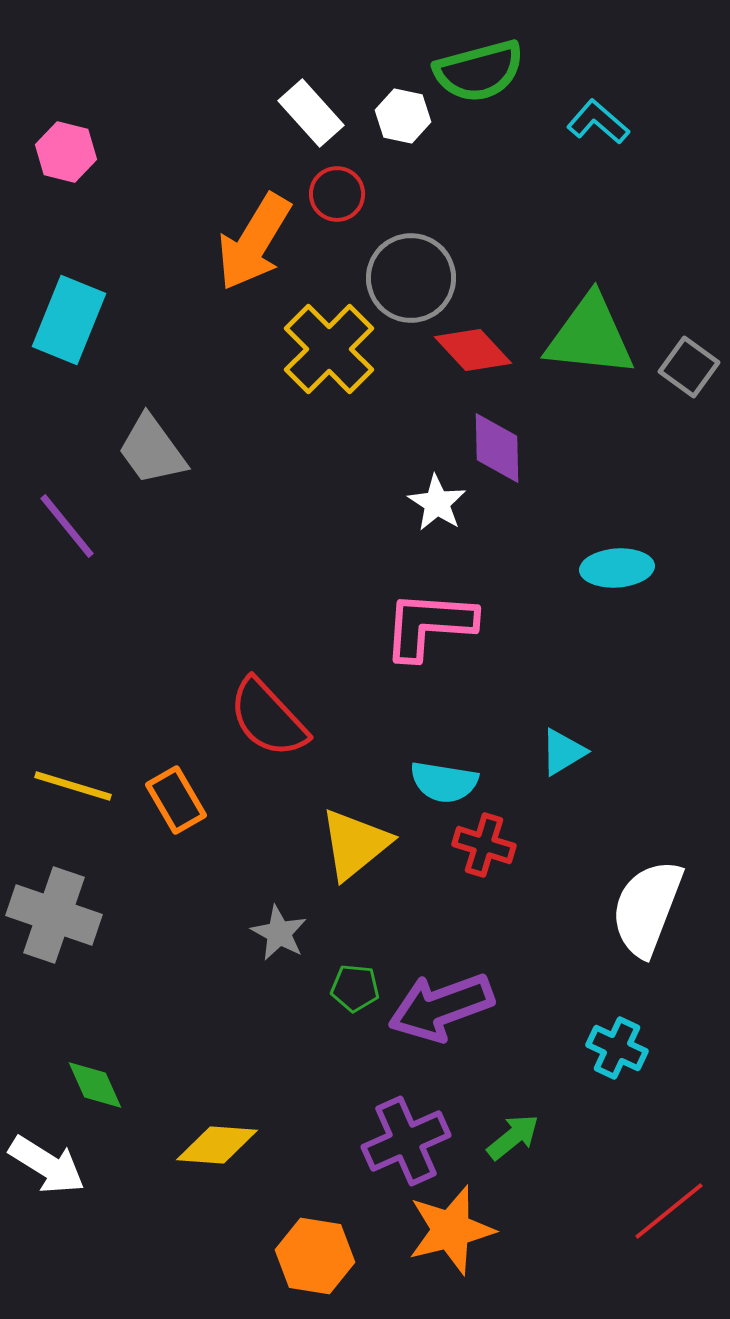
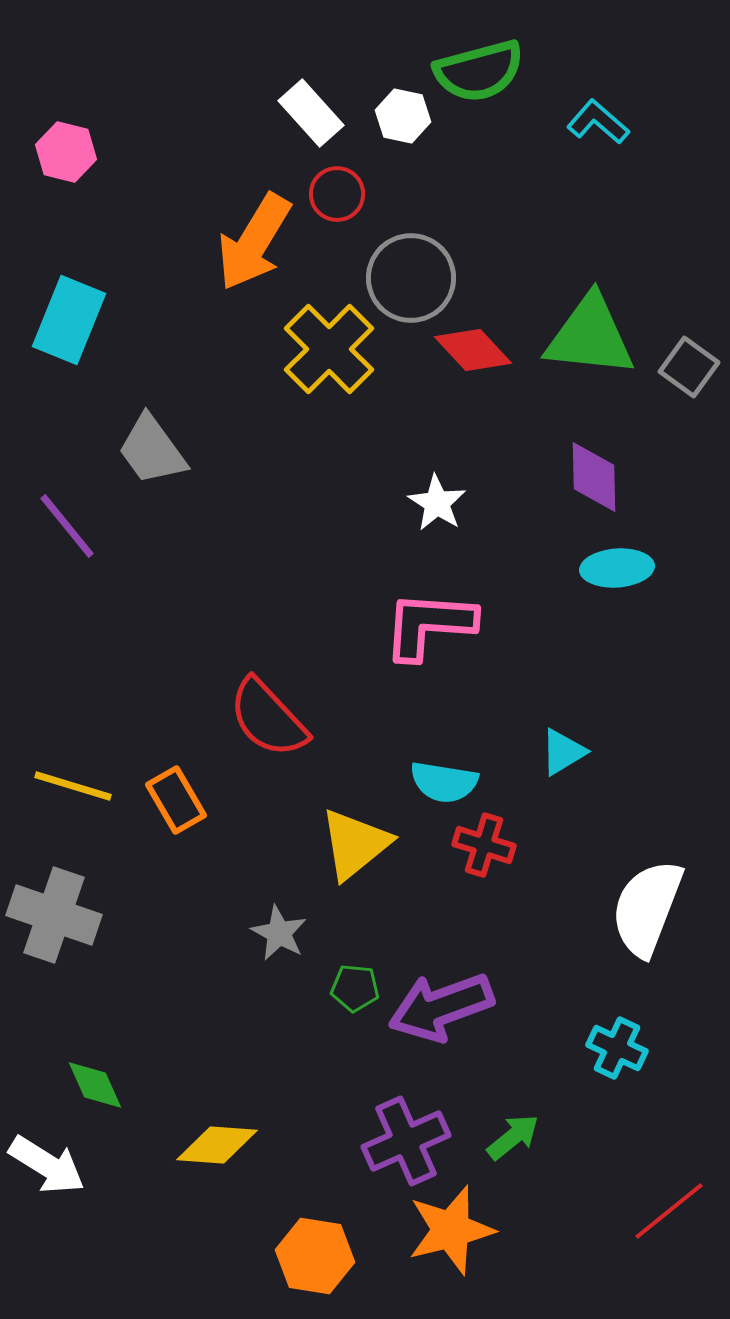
purple diamond: moved 97 px right, 29 px down
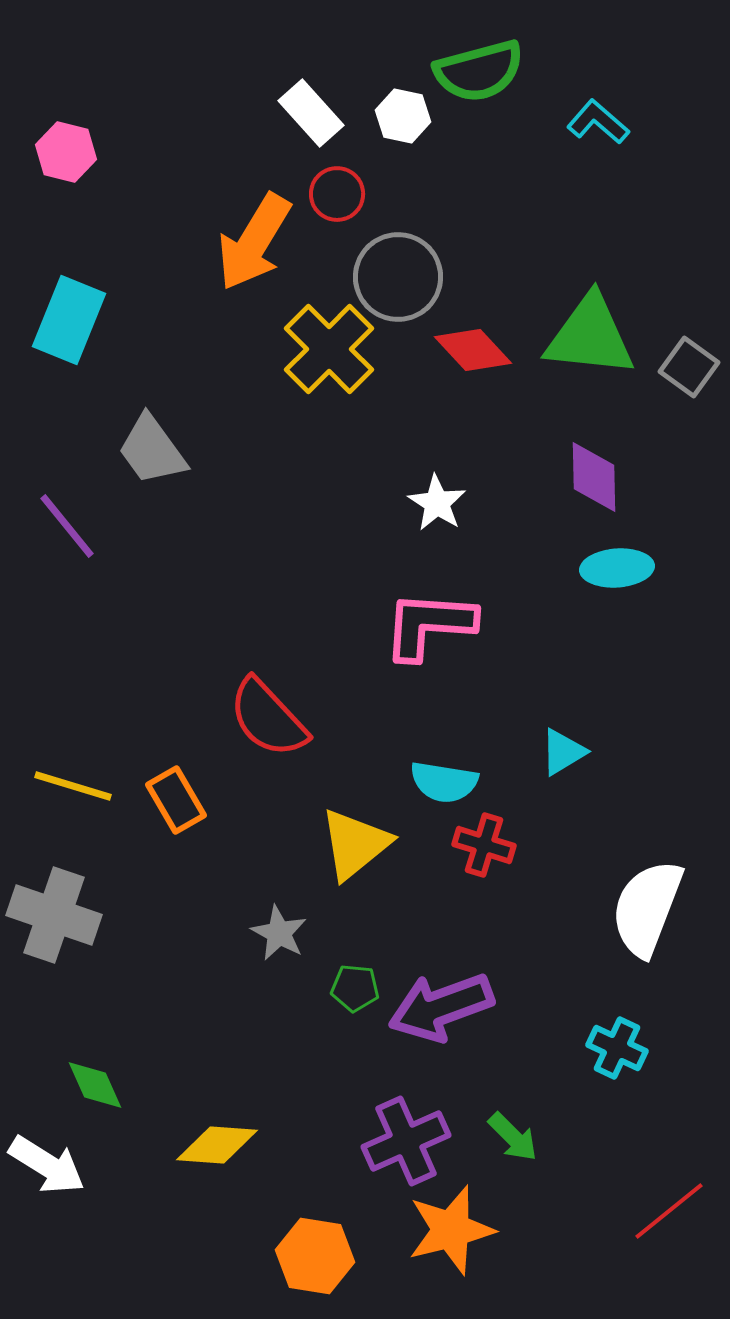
gray circle: moved 13 px left, 1 px up
green arrow: rotated 84 degrees clockwise
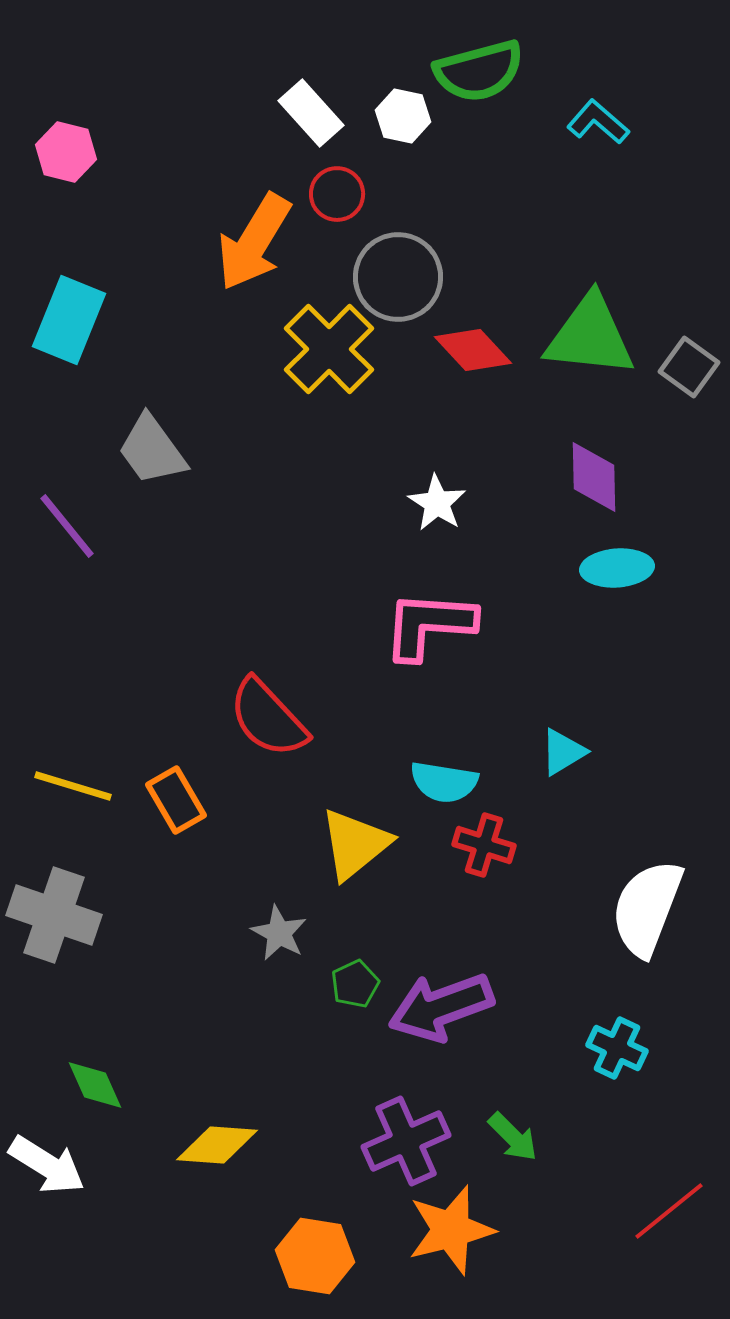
green pentagon: moved 4 px up; rotated 30 degrees counterclockwise
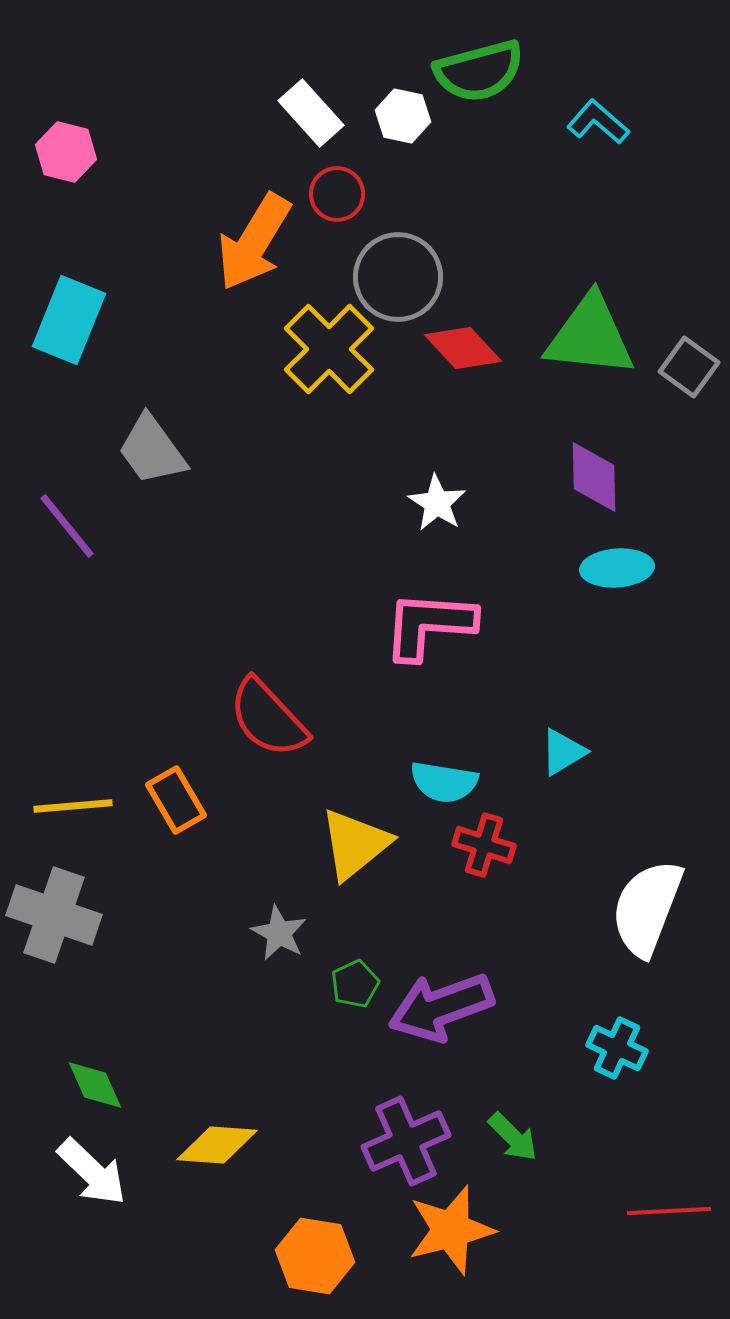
red diamond: moved 10 px left, 2 px up
yellow line: moved 20 px down; rotated 22 degrees counterclockwise
white arrow: moved 45 px right, 7 px down; rotated 12 degrees clockwise
red line: rotated 36 degrees clockwise
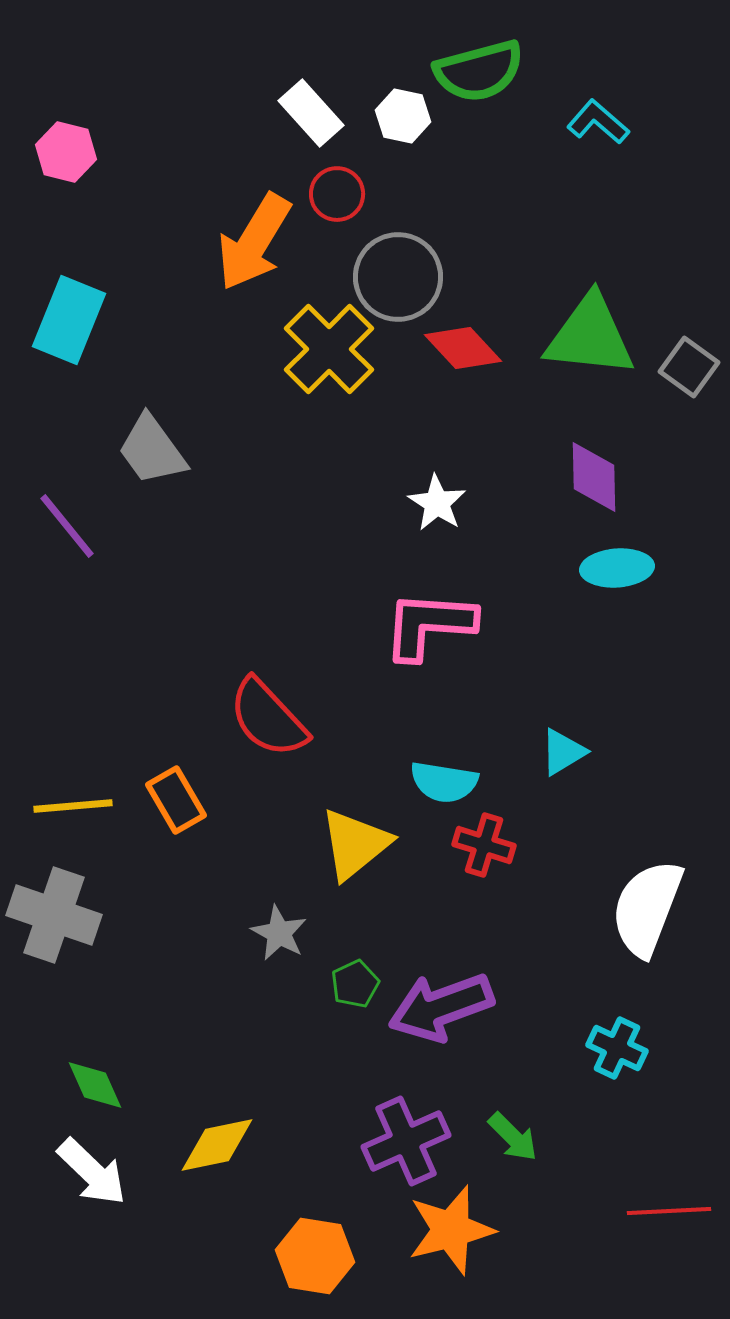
yellow diamond: rotated 16 degrees counterclockwise
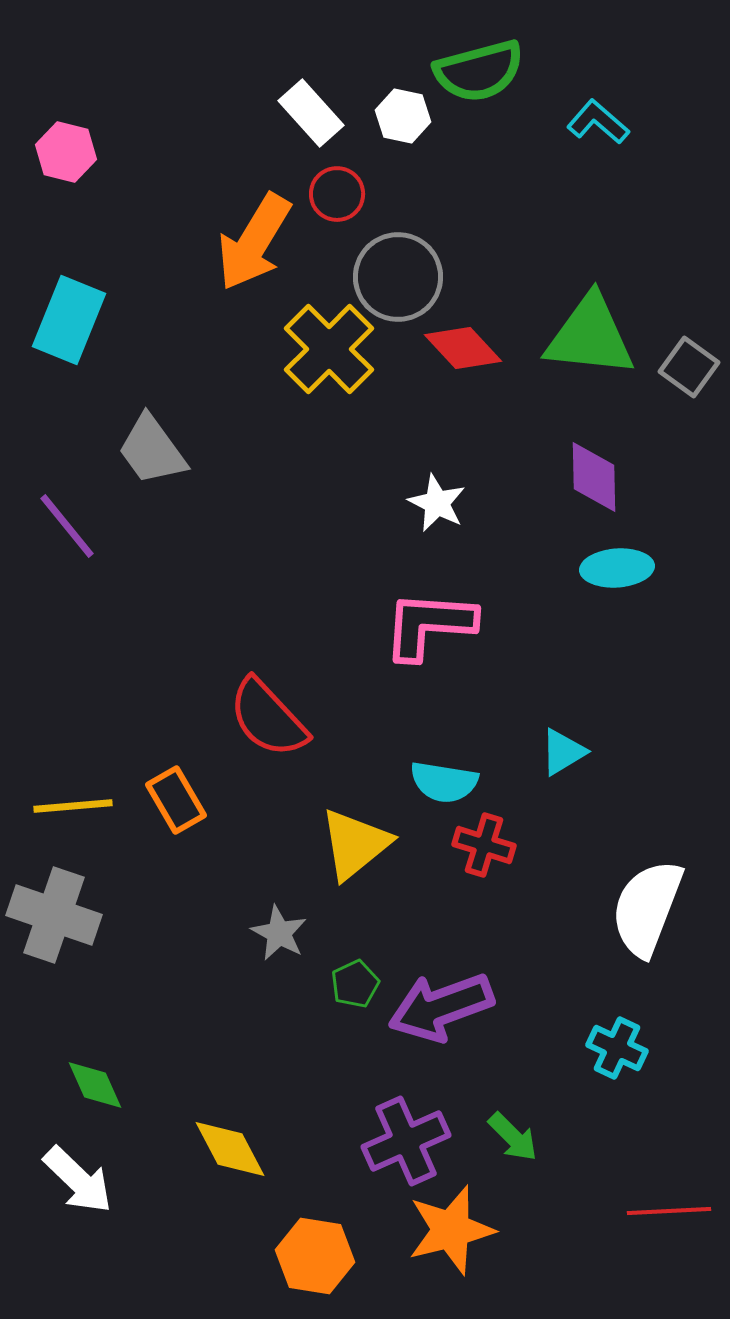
white star: rotated 6 degrees counterclockwise
yellow diamond: moved 13 px right, 4 px down; rotated 74 degrees clockwise
white arrow: moved 14 px left, 8 px down
